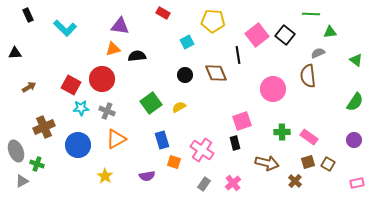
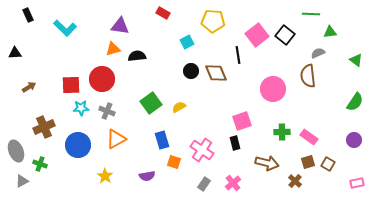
black circle at (185, 75): moved 6 px right, 4 px up
red square at (71, 85): rotated 30 degrees counterclockwise
green cross at (37, 164): moved 3 px right
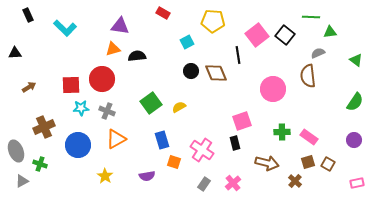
green line at (311, 14): moved 3 px down
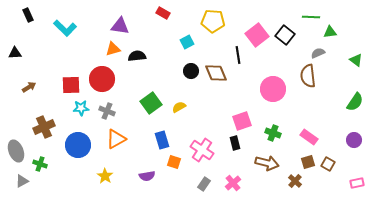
green cross at (282, 132): moved 9 px left, 1 px down; rotated 21 degrees clockwise
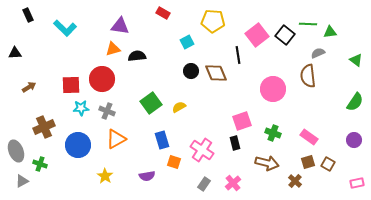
green line at (311, 17): moved 3 px left, 7 px down
